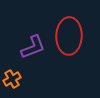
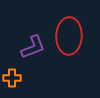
orange cross: moved 1 px up; rotated 30 degrees clockwise
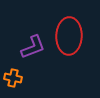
orange cross: moved 1 px right; rotated 12 degrees clockwise
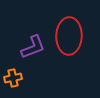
orange cross: rotated 24 degrees counterclockwise
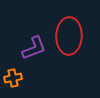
purple L-shape: moved 1 px right, 1 px down
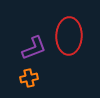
orange cross: moved 16 px right
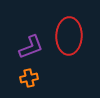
purple L-shape: moved 3 px left, 1 px up
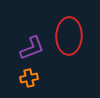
purple L-shape: moved 1 px right, 1 px down
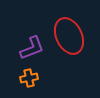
red ellipse: rotated 27 degrees counterclockwise
